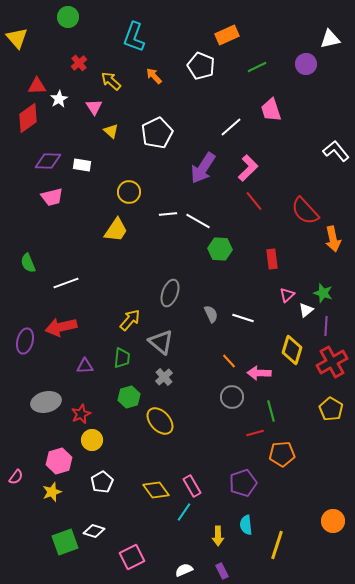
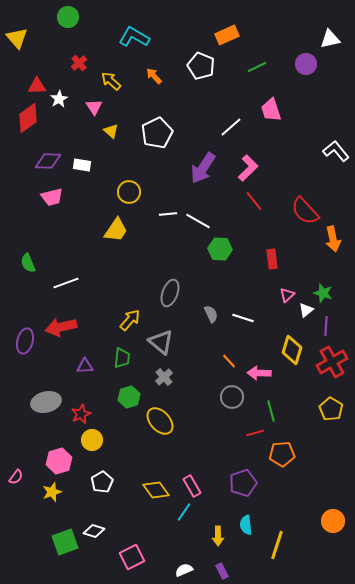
cyan L-shape at (134, 37): rotated 100 degrees clockwise
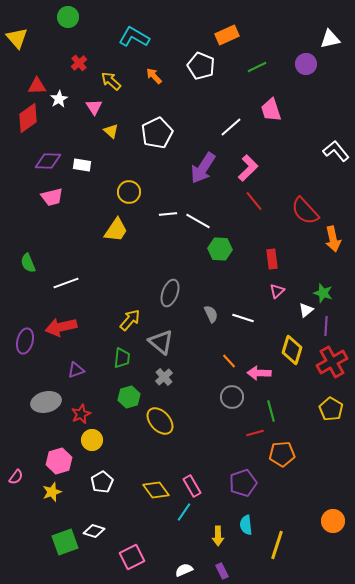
pink triangle at (287, 295): moved 10 px left, 4 px up
purple triangle at (85, 366): moved 9 px left, 4 px down; rotated 18 degrees counterclockwise
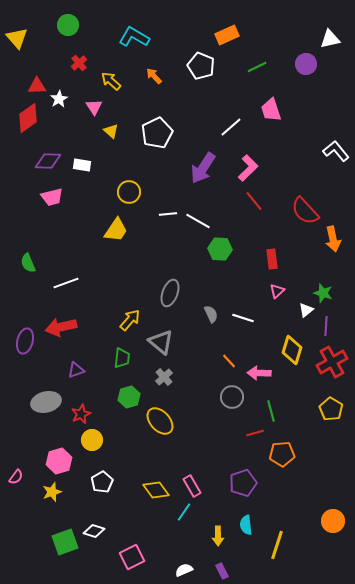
green circle at (68, 17): moved 8 px down
